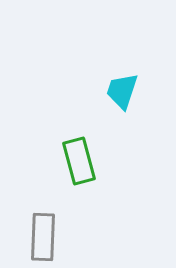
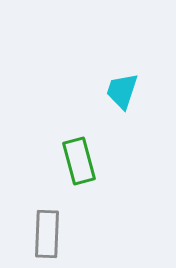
gray rectangle: moved 4 px right, 3 px up
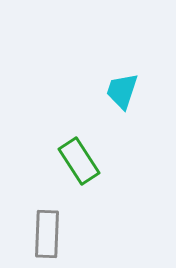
green rectangle: rotated 18 degrees counterclockwise
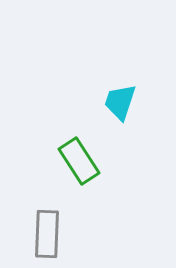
cyan trapezoid: moved 2 px left, 11 px down
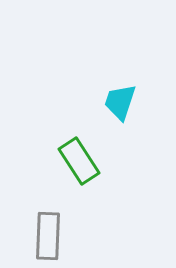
gray rectangle: moved 1 px right, 2 px down
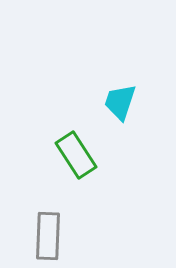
green rectangle: moved 3 px left, 6 px up
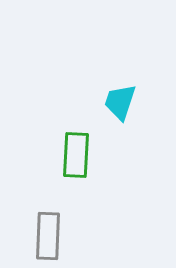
green rectangle: rotated 36 degrees clockwise
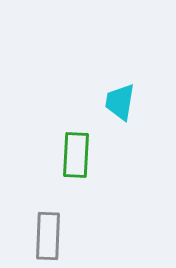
cyan trapezoid: rotated 9 degrees counterclockwise
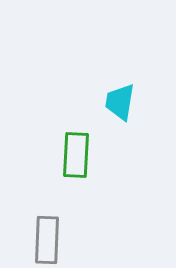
gray rectangle: moved 1 px left, 4 px down
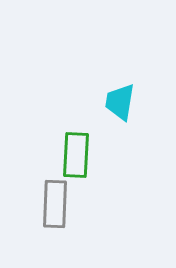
gray rectangle: moved 8 px right, 36 px up
